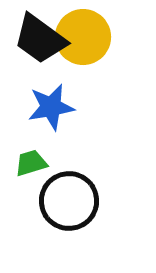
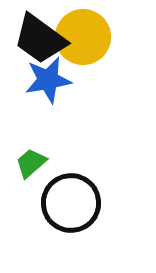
blue star: moved 3 px left, 27 px up
green trapezoid: rotated 24 degrees counterclockwise
black circle: moved 2 px right, 2 px down
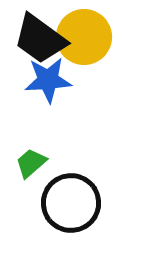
yellow circle: moved 1 px right
blue star: rotated 6 degrees clockwise
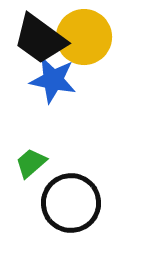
blue star: moved 5 px right; rotated 15 degrees clockwise
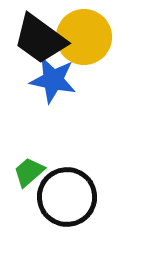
green trapezoid: moved 2 px left, 9 px down
black circle: moved 4 px left, 6 px up
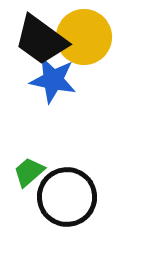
black trapezoid: moved 1 px right, 1 px down
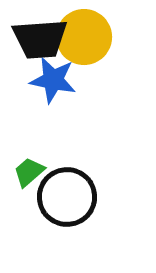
black trapezoid: moved 1 px left, 1 px up; rotated 40 degrees counterclockwise
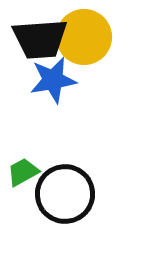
blue star: rotated 21 degrees counterclockwise
green trapezoid: moved 6 px left; rotated 12 degrees clockwise
black circle: moved 2 px left, 3 px up
